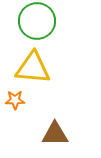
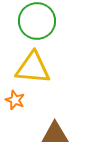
orange star: rotated 24 degrees clockwise
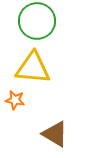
orange star: rotated 12 degrees counterclockwise
brown triangle: rotated 32 degrees clockwise
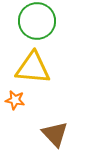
brown triangle: rotated 16 degrees clockwise
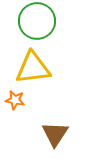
yellow triangle: rotated 12 degrees counterclockwise
brown triangle: rotated 16 degrees clockwise
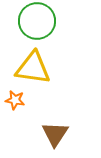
yellow triangle: rotated 15 degrees clockwise
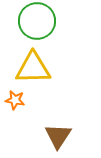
yellow triangle: rotated 9 degrees counterclockwise
brown triangle: moved 3 px right, 2 px down
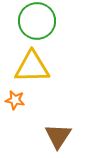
yellow triangle: moved 1 px left, 1 px up
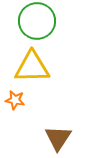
brown triangle: moved 2 px down
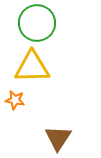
green circle: moved 2 px down
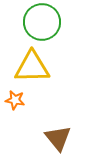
green circle: moved 5 px right, 1 px up
brown triangle: rotated 12 degrees counterclockwise
